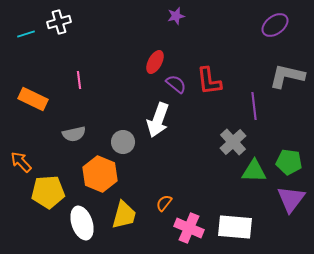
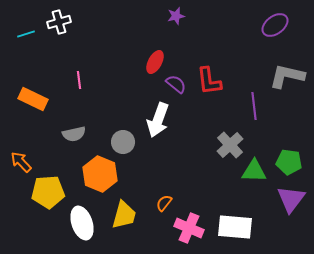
gray cross: moved 3 px left, 3 px down
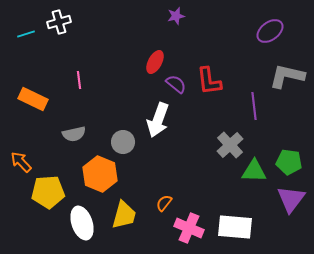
purple ellipse: moved 5 px left, 6 px down
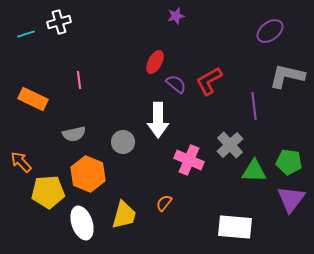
red L-shape: rotated 68 degrees clockwise
white arrow: rotated 20 degrees counterclockwise
orange hexagon: moved 12 px left
pink cross: moved 68 px up
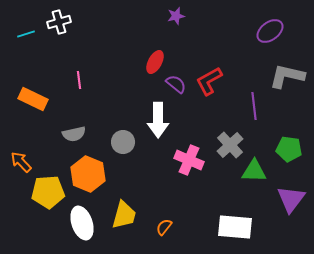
green pentagon: moved 13 px up
orange semicircle: moved 24 px down
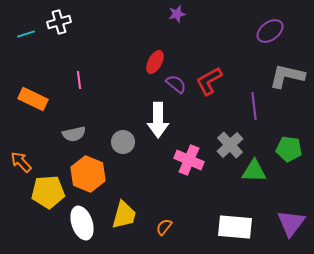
purple star: moved 1 px right, 2 px up
purple triangle: moved 24 px down
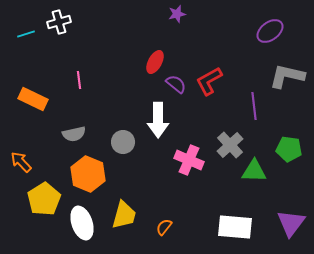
yellow pentagon: moved 4 px left, 7 px down; rotated 28 degrees counterclockwise
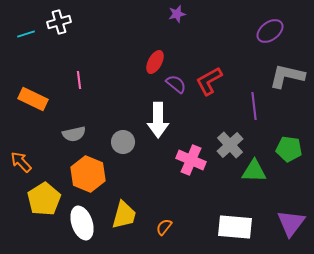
pink cross: moved 2 px right
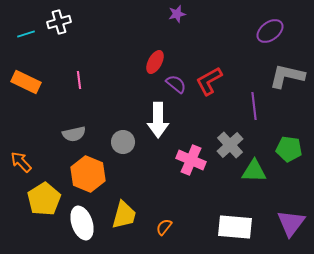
orange rectangle: moved 7 px left, 17 px up
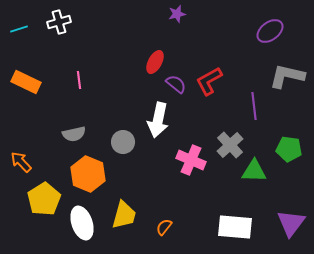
cyan line: moved 7 px left, 5 px up
white arrow: rotated 12 degrees clockwise
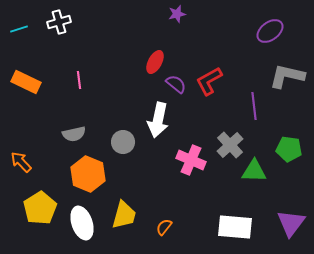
yellow pentagon: moved 4 px left, 9 px down
